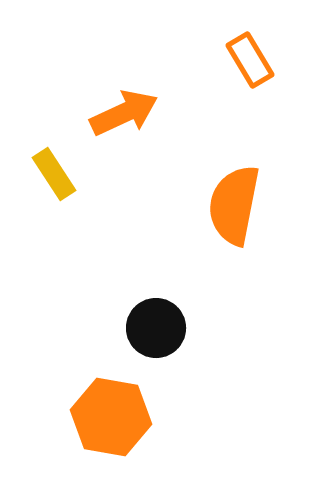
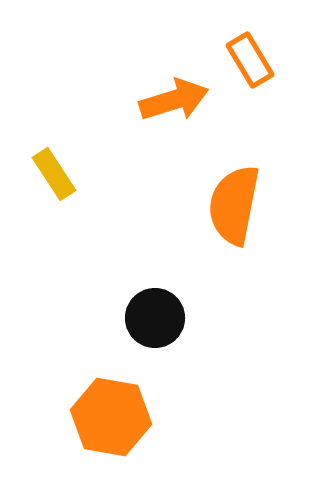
orange arrow: moved 50 px right, 13 px up; rotated 8 degrees clockwise
black circle: moved 1 px left, 10 px up
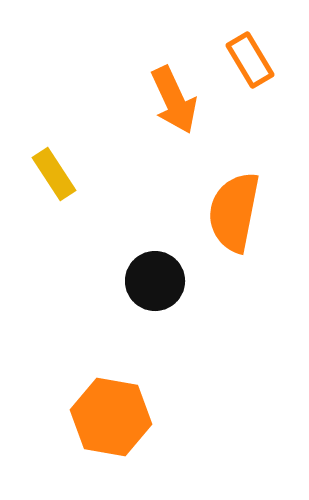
orange arrow: rotated 82 degrees clockwise
orange semicircle: moved 7 px down
black circle: moved 37 px up
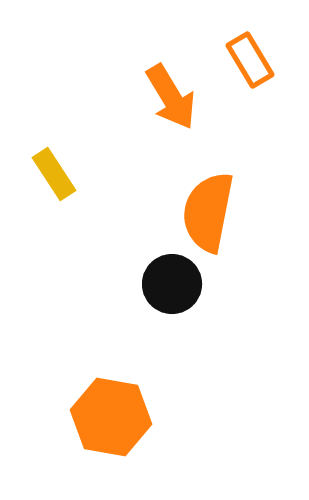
orange arrow: moved 3 px left, 3 px up; rotated 6 degrees counterclockwise
orange semicircle: moved 26 px left
black circle: moved 17 px right, 3 px down
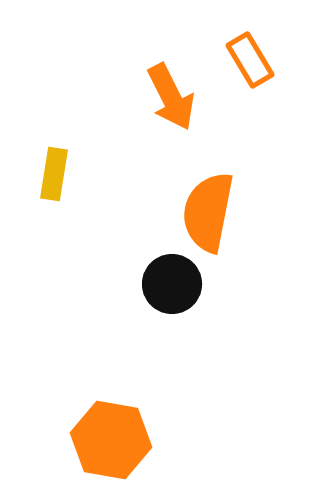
orange arrow: rotated 4 degrees clockwise
yellow rectangle: rotated 42 degrees clockwise
orange hexagon: moved 23 px down
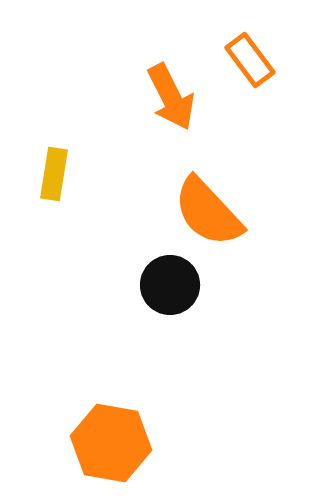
orange rectangle: rotated 6 degrees counterclockwise
orange semicircle: rotated 54 degrees counterclockwise
black circle: moved 2 px left, 1 px down
orange hexagon: moved 3 px down
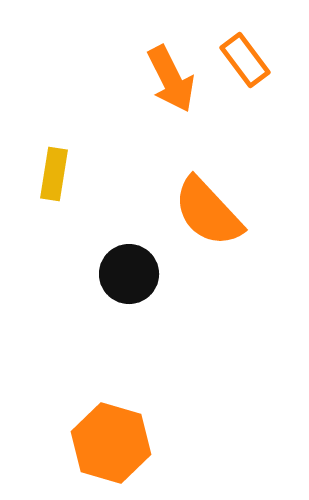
orange rectangle: moved 5 px left
orange arrow: moved 18 px up
black circle: moved 41 px left, 11 px up
orange hexagon: rotated 6 degrees clockwise
